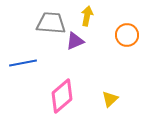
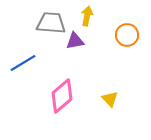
purple triangle: rotated 12 degrees clockwise
blue line: rotated 20 degrees counterclockwise
yellow triangle: rotated 30 degrees counterclockwise
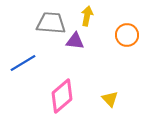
purple triangle: rotated 18 degrees clockwise
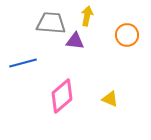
blue line: rotated 16 degrees clockwise
yellow triangle: rotated 24 degrees counterclockwise
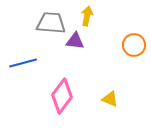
orange circle: moved 7 px right, 10 px down
pink diamond: rotated 12 degrees counterclockwise
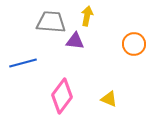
gray trapezoid: moved 1 px up
orange circle: moved 1 px up
yellow triangle: moved 1 px left
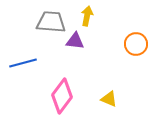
orange circle: moved 2 px right
